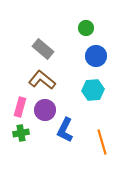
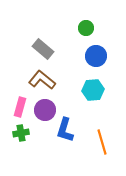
blue L-shape: rotated 10 degrees counterclockwise
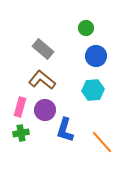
orange line: rotated 25 degrees counterclockwise
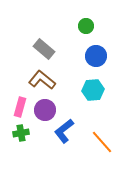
green circle: moved 2 px up
gray rectangle: moved 1 px right
blue L-shape: moved 1 px left, 1 px down; rotated 35 degrees clockwise
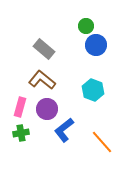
blue circle: moved 11 px up
cyan hexagon: rotated 25 degrees clockwise
purple circle: moved 2 px right, 1 px up
blue L-shape: moved 1 px up
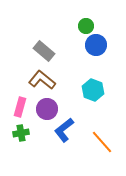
gray rectangle: moved 2 px down
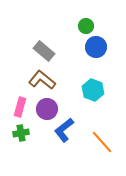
blue circle: moved 2 px down
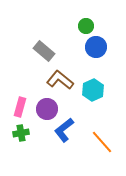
brown L-shape: moved 18 px right
cyan hexagon: rotated 15 degrees clockwise
